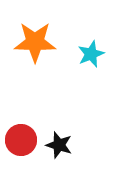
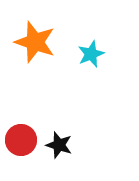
orange star: rotated 18 degrees clockwise
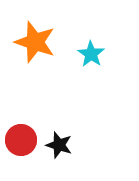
cyan star: rotated 16 degrees counterclockwise
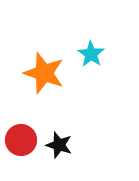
orange star: moved 9 px right, 31 px down
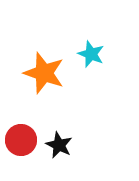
cyan star: rotated 12 degrees counterclockwise
black star: rotated 8 degrees clockwise
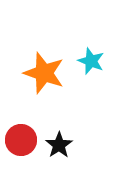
cyan star: moved 7 px down
black star: rotated 12 degrees clockwise
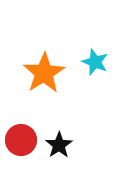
cyan star: moved 4 px right, 1 px down
orange star: rotated 21 degrees clockwise
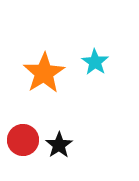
cyan star: rotated 12 degrees clockwise
red circle: moved 2 px right
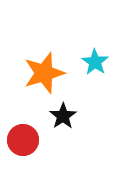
orange star: rotated 15 degrees clockwise
black star: moved 4 px right, 29 px up
